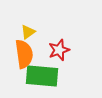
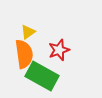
green rectangle: rotated 24 degrees clockwise
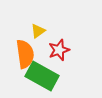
yellow triangle: moved 10 px right, 1 px up
orange semicircle: moved 1 px right
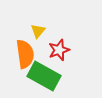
yellow triangle: rotated 14 degrees counterclockwise
green rectangle: moved 2 px right
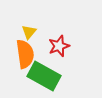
yellow triangle: moved 9 px left, 1 px down
red star: moved 4 px up
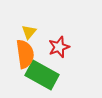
red star: moved 1 px down
green rectangle: moved 2 px left, 1 px up
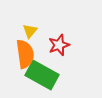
yellow triangle: moved 1 px right, 1 px up
red star: moved 2 px up
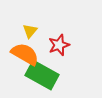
orange semicircle: rotated 52 degrees counterclockwise
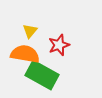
orange semicircle: rotated 20 degrees counterclockwise
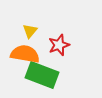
green rectangle: rotated 8 degrees counterclockwise
